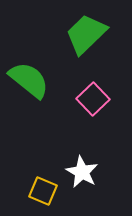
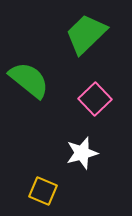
pink square: moved 2 px right
white star: moved 19 px up; rotated 28 degrees clockwise
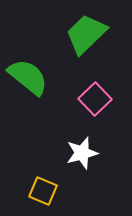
green semicircle: moved 1 px left, 3 px up
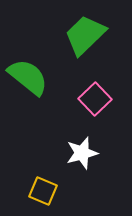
green trapezoid: moved 1 px left, 1 px down
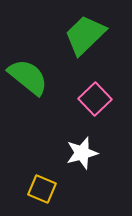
yellow square: moved 1 px left, 2 px up
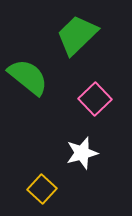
green trapezoid: moved 8 px left
yellow square: rotated 20 degrees clockwise
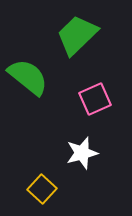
pink square: rotated 20 degrees clockwise
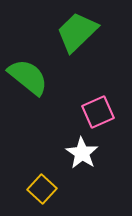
green trapezoid: moved 3 px up
pink square: moved 3 px right, 13 px down
white star: rotated 24 degrees counterclockwise
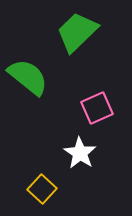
pink square: moved 1 px left, 4 px up
white star: moved 2 px left
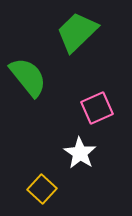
green semicircle: rotated 12 degrees clockwise
